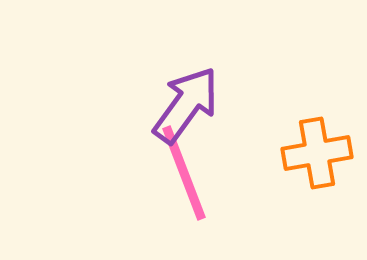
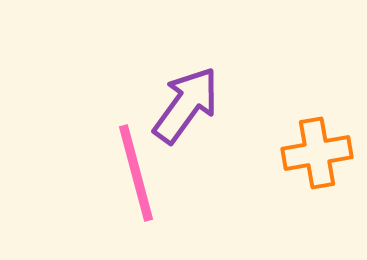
pink line: moved 48 px left; rotated 6 degrees clockwise
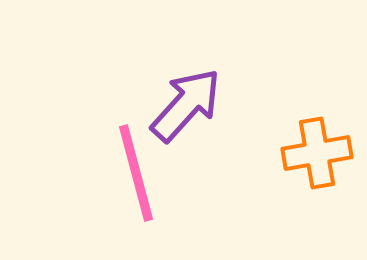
purple arrow: rotated 6 degrees clockwise
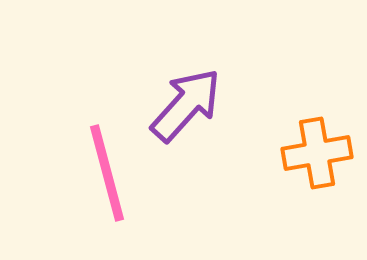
pink line: moved 29 px left
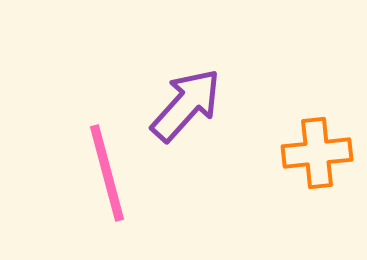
orange cross: rotated 4 degrees clockwise
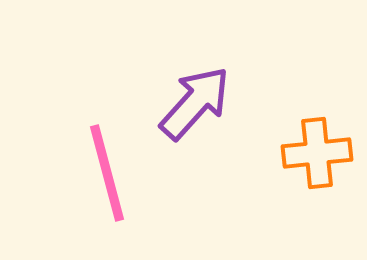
purple arrow: moved 9 px right, 2 px up
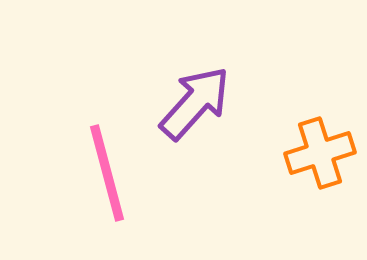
orange cross: moved 3 px right; rotated 12 degrees counterclockwise
